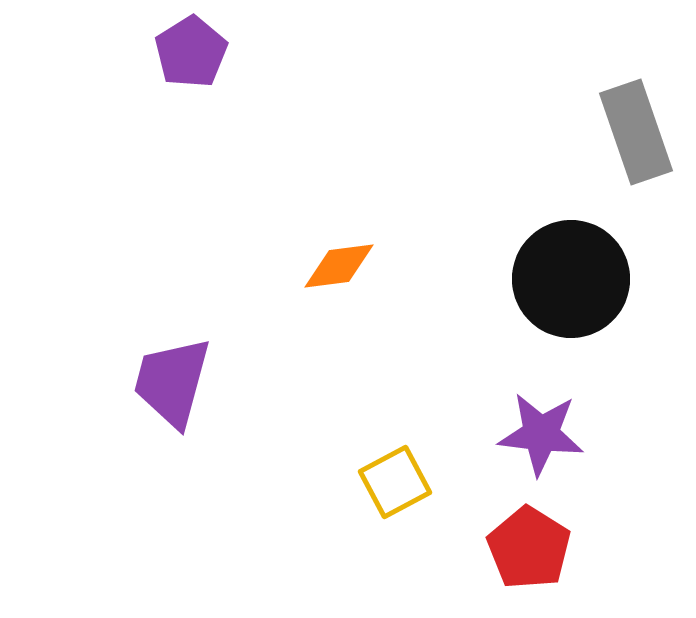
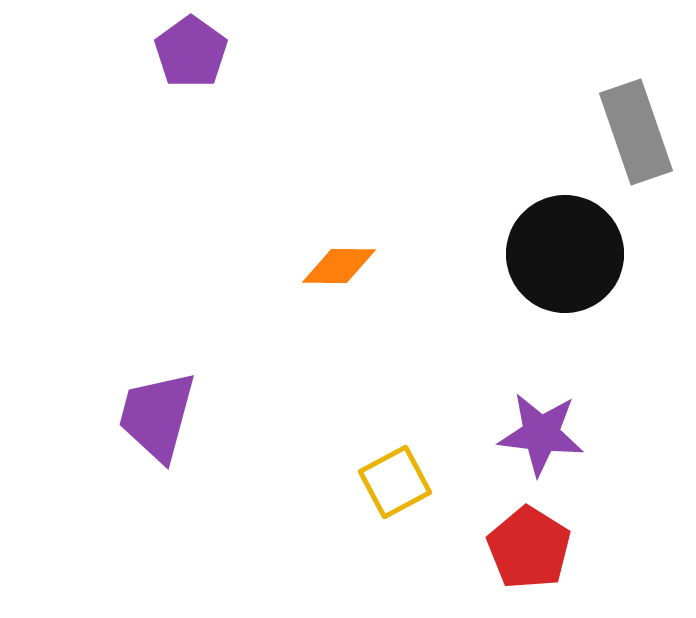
purple pentagon: rotated 4 degrees counterclockwise
orange diamond: rotated 8 degrees clockwise
black circle: moved 6 px left, 25 px up
purple trapezoid: moved 15 px left, 34 px down
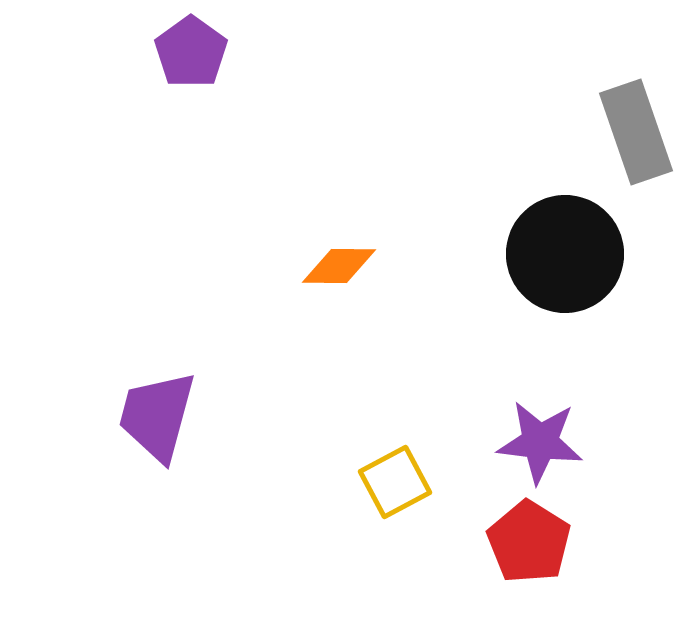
purple star: moved 1 px left, 8 px down
red pentagon: moved 6 px up
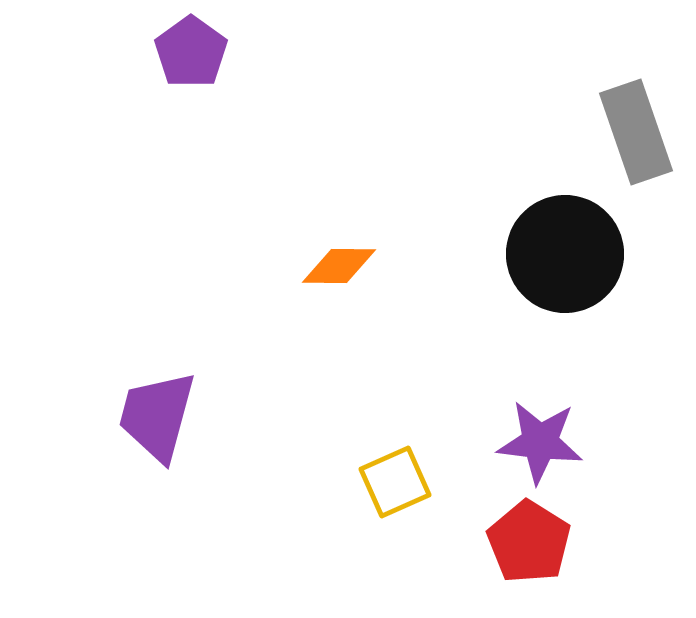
yellow square: rotated 4 degrees clockwise
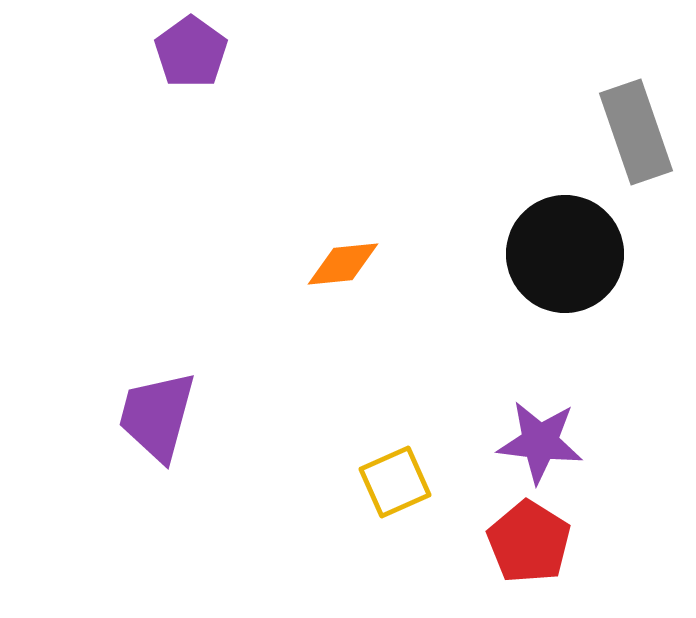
orange diamond: moved 4 px right, 2 px up; rotated 6 degrees counterclockwise
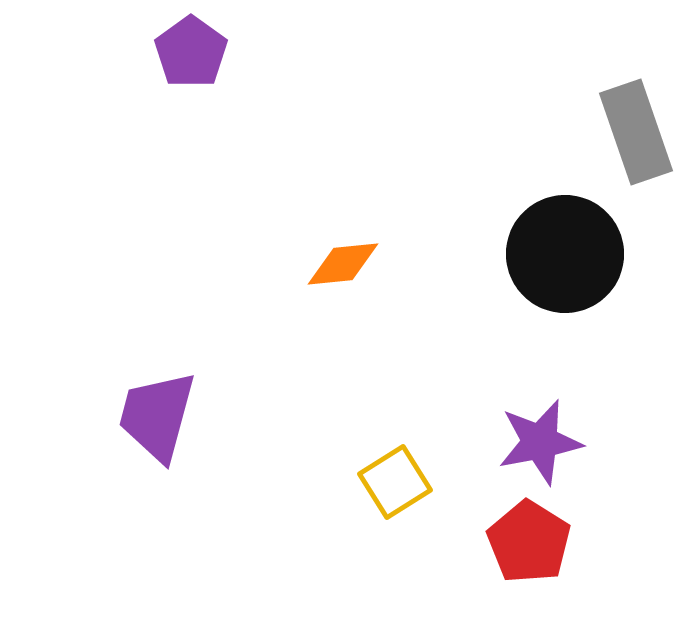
purple star: rotated 18 degrees counterclockwise
yellow square: rotated 8 degrees counterclockwise
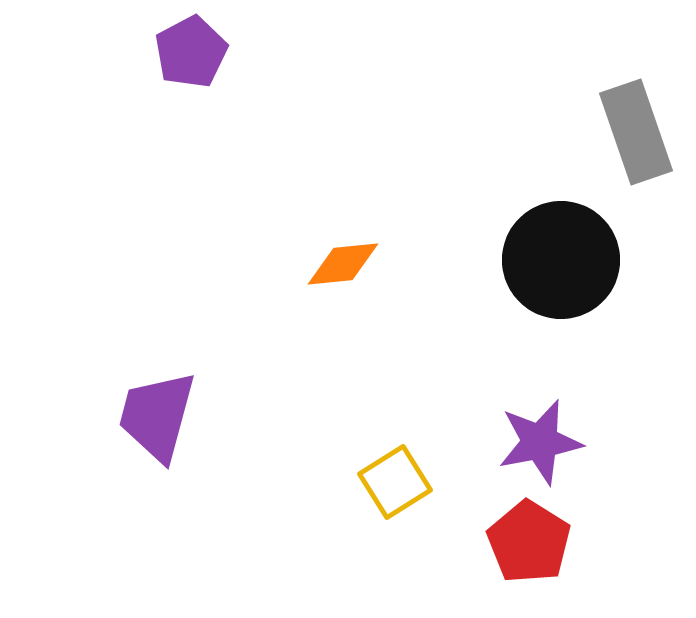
purple pentagon: rotated 8 degrees clockwise
black circle: moved 4 px left, 6 px down
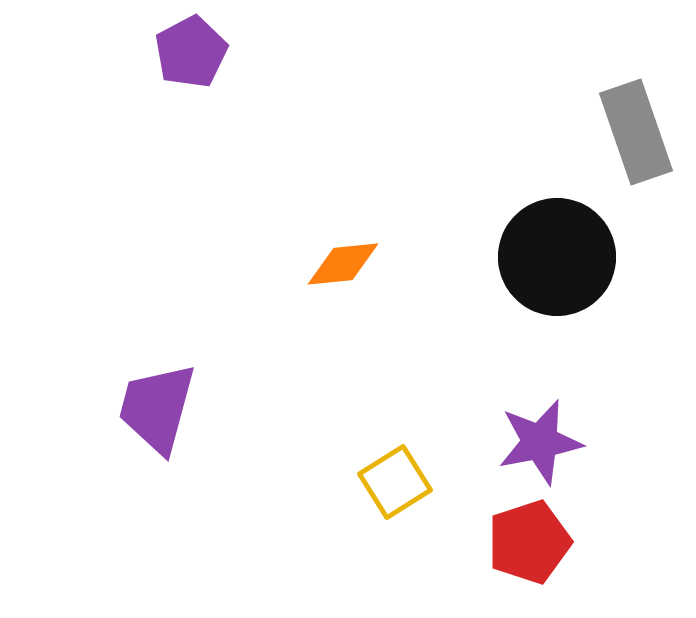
black circle: moved 4 px left, 3 px up
purple trapezoid: moved 8 px up
red pentagon: rotated 22 degrees clockwise
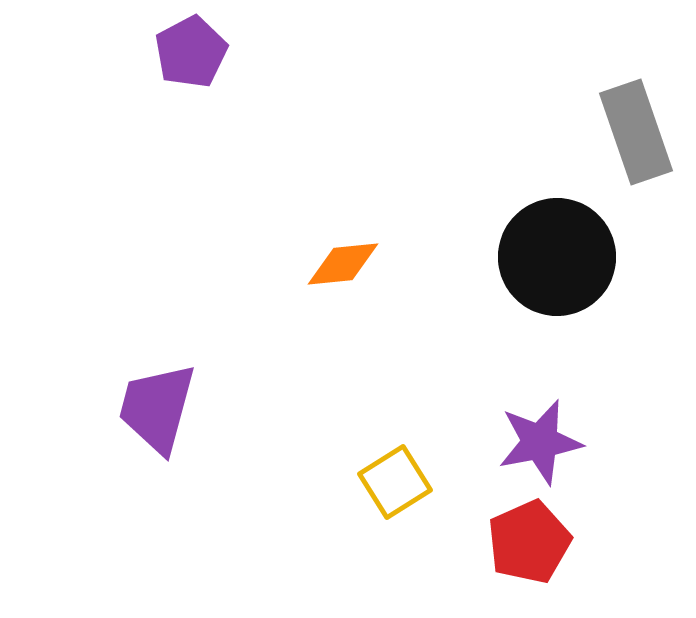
red pentagon: rotated 6 degrees counterclockwise
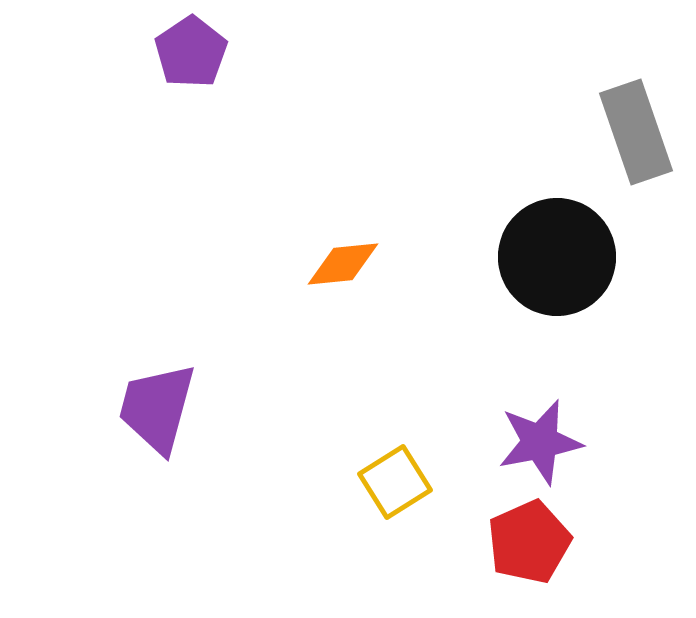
purple pentagon: rotated 6 degrees counterclockwise
